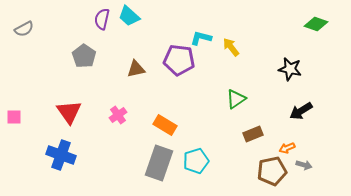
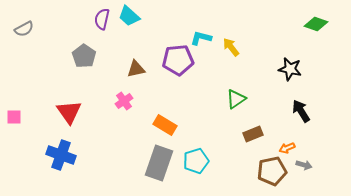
purple pentagon: moved 1 px left; rotated 12 degrees counterclockwise
black arrow: rotated 90 degrees clockwise
pink cross: moved 6 px right, 14 px up
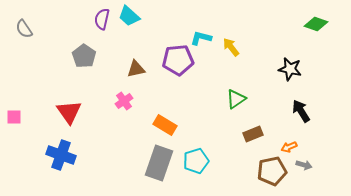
gray semicircle: rotated 84 degrees clockwise
orange arrow: moved 2 px right, 1 px up
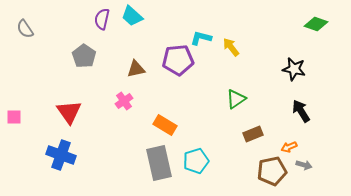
cyan trapezoid: moved 3 px right
gray semicircle: moved 1 px right
black star: moved 4 px right
gray rectangle: rotated 32 degrees counterclockwise
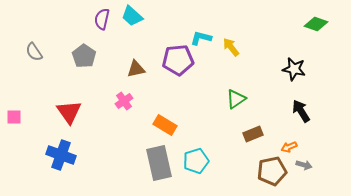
gray semicircle: moved 9 px right, 23 px down
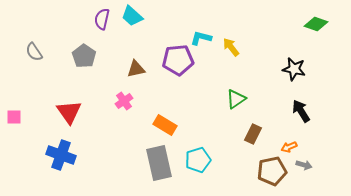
brown rectangle: rotated 42 degrees counterclockwise
cyan pentagon: moved 2 px right, 1 px up
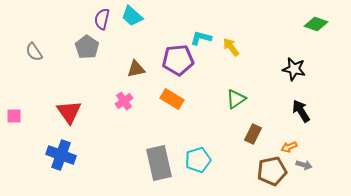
gray pentagon: moved 3 px right, 9 px up
pink square: moved 1 px up
orange rectangle: moved 7 px right, 26 px up
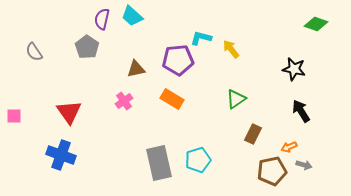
yellow arrow: moved 2 px down
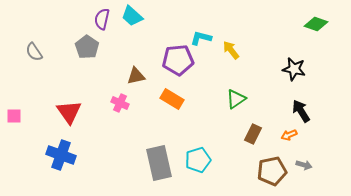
yellow arrow: moved 1 px down
brown triangle: moved 7 px down
pink cross: moved 4 px left, 2 px down; rotated 30 degrees counterclockwise
orange arrow: moved 12 px up
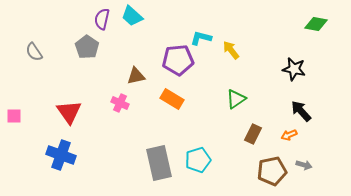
green diamond: rotated 10 degrees counterclockwise
black arrow: rotated 10 degrees counterclockwise
